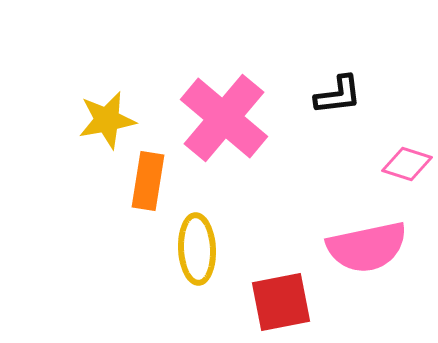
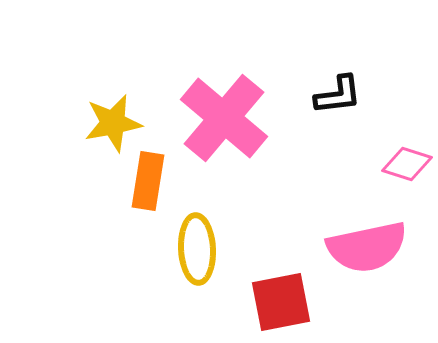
yellow star: moved 6 px right, 3 px down
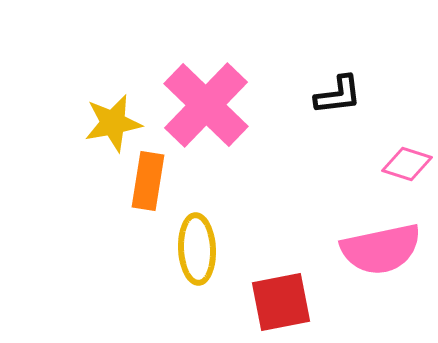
pink cross: moved 18 px left, 13 px up; rotated 4 degrees clockwise
pink semicircle: moved 14 px right, 2 px down
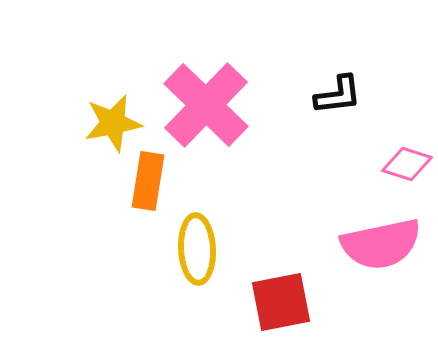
pink semicircle: moved 5 px up
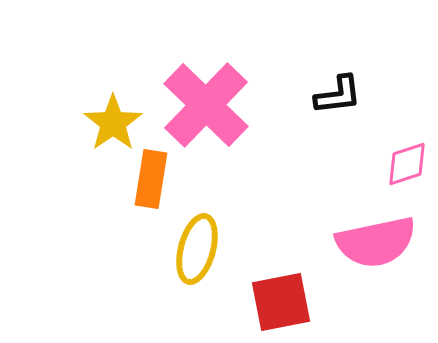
yellow star: rotated 24 degrees counterclockwise
pink diamond: rotated 36 degrees counterclockwise
orange rectangle: moved 3 px right, 2 px up
pink semicircle: moved 5 px left, 2 px up
yellow ellipse: rotated 18 degrees clockwise
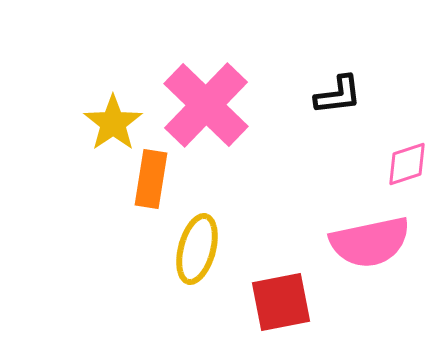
pink semicircle: moved 6 px left
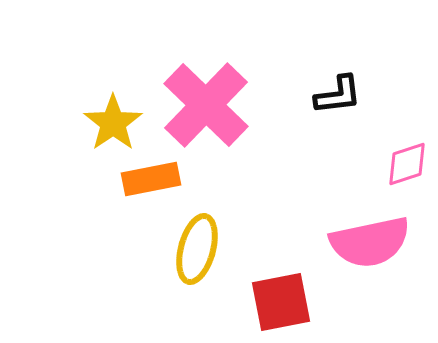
orange rectangle: rotated 70 degrees clockwise
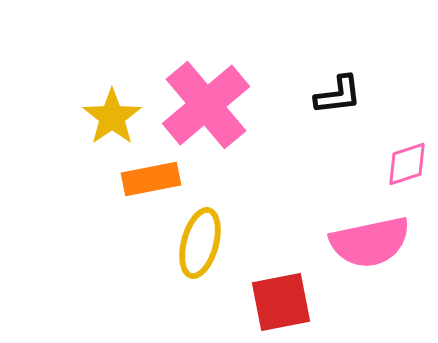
pink cross: rotated 6 degrees clockwise
yellow star: moved 1 px left, 6 px up
yellow ellipse: moved 3 px right, 6 px up
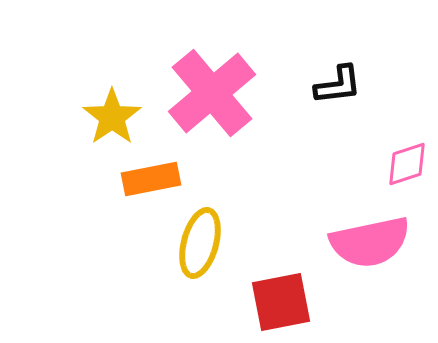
black L-shape: moved 10 px up
pink cross: moved 6 px right, 12 px up
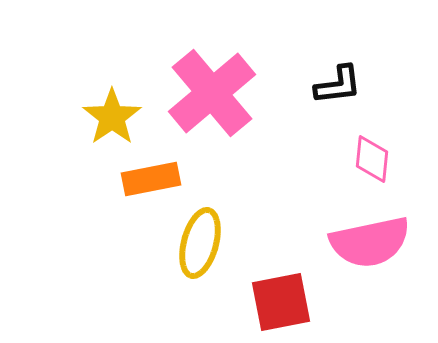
pink diamond: moved 35 px left, 5 px up; rotated 66 degrees counterclockwise
